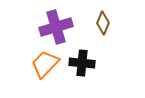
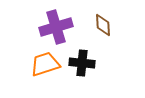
brown diamond: moved 2 px down; rotated 25 degrees counterclockwise
orange trapezoid: rotated 28 degrees clockwise
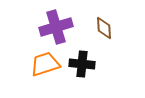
brown diamond: moved 1 px right, 3 px down
black cross: moved 1 px down
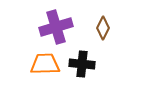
brown diamond: moved 1 px left; rotated 30 degrees clockwise
orange trapezoid: rotated 16 degrees clockwise
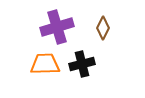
purple cross: moved 1 px right
black cross: rotated 20 degrees counterclockwise
